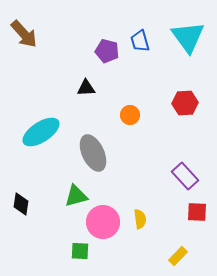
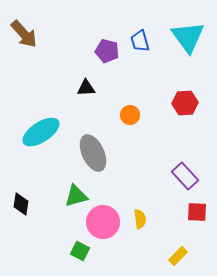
green square: rotated 24 degrees clockwise
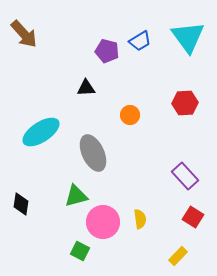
blue trapezoid: rotated 105 degrees counterclockwise
red square: moved 4 px left, 5 px down; rotated 30 degrees clockwise
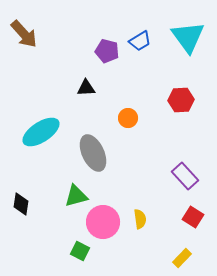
red hexagon: moved 4 px left, 3 px up
orange circle: moved 2 px left, 3 px down
yellow rectangle: moved 4 px right, 2 px down
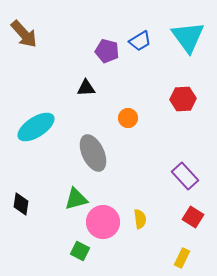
red hexagon: moved 2 px right, 1 px up
cyan ellipse: moved 5 px left, 5 px up
green triangle: moved 3 px down
yellow rectangle: rotated 18 degrees counterclockwise
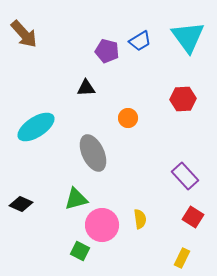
black diamond: rotated 75 degrees counterclockwise
pink circle: moved 1 px left, 3 px down
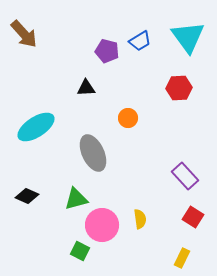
red hexagon: moved 4 px left, 11 px up
black diamond: moved 6 px right, 8 px up
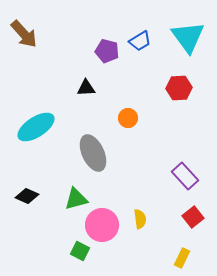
red square: rotated 20 degrees clockwise
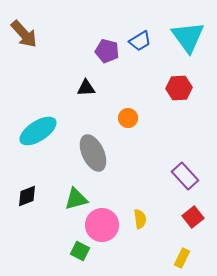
cyan ellipse: moved 2 px right, 4 px down
black diamond: rotated 45 degrees counterclockwise
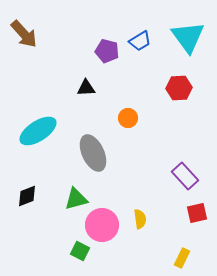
red square: moved 4 px right, 4 px up; rotated 25 degrees clockwise
